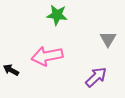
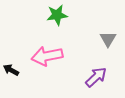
green star: rotated 15 degrees counterclockwise
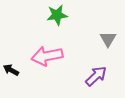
purple arrow: moved 1 px up
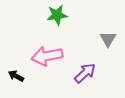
black arrow: moved 5 px right, 6 px down
purple arrow: moved 11 px left, 3 px up
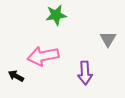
green star: moved 1 px left
pink arrow: moved 4 px left
purple arrow: rotated 130 degrees clockwise
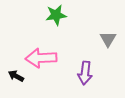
pink arrow: moved 2 px left, 2 px down; rotated 8 degrees clockwise
purple arrow: rotated 10 degrees clockwise
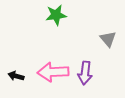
gray triangle: rotated 12 degrees counterclockwise
pink arrow: moved 12 px right, 14 px down
black arrow: rotated 14 degrees counterclockwise
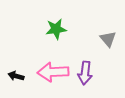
green star: moved 14 px down
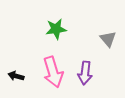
pink arrow: rotated 104 degrees counterclockwise
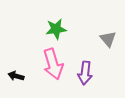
pink arrow: moved 8 px up
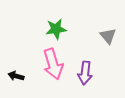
gray triangle: moved 3 px up
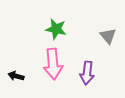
green star: rotated 20 degrees clockwise
pink arrow: rotated 12 degrees clockwise
purple arrow: moved 2 px right
